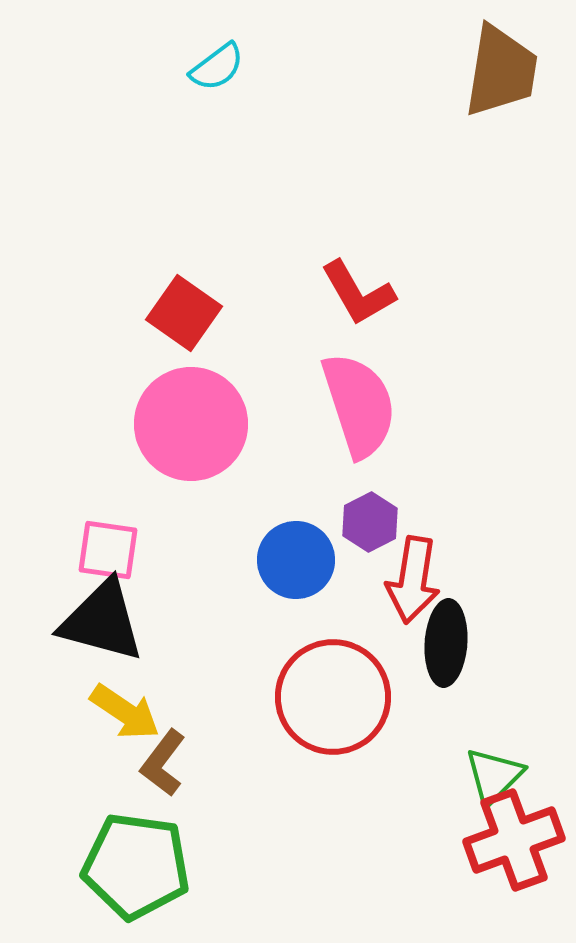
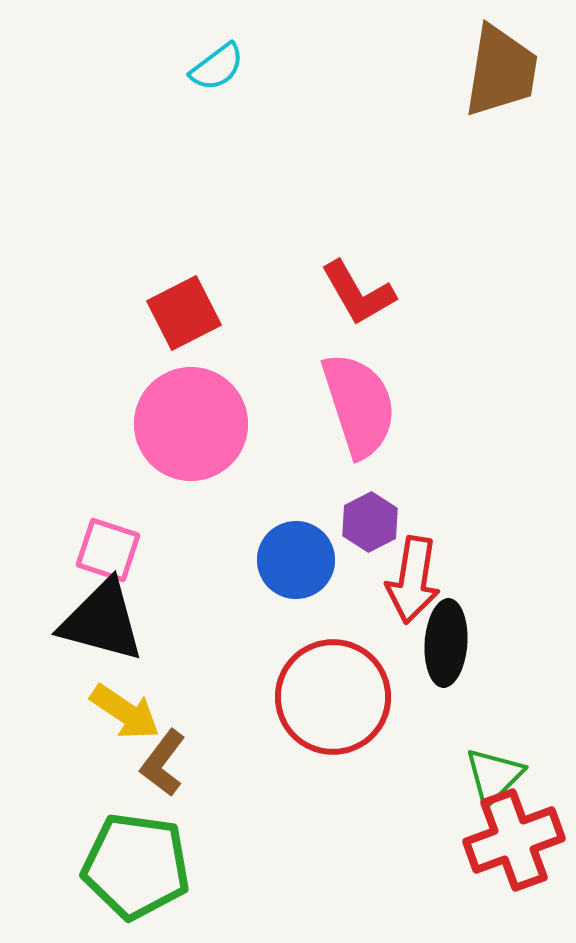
red square: rotated 28 degrees clockwise
pink square: rotated 10 degrees clockwise
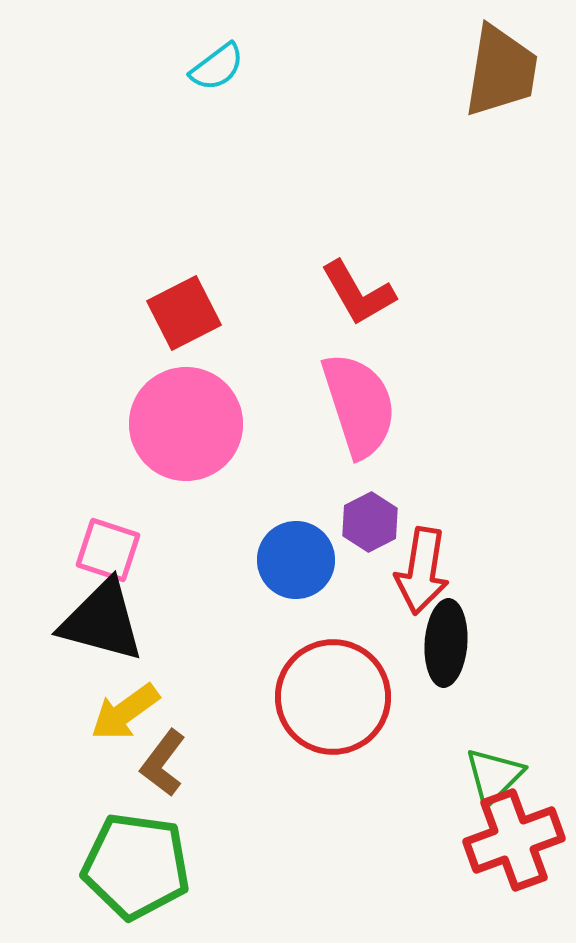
pink circle: moved 5 px left
red arrow: moved 9 px right, 9 px up
yellow arrow: rotated 110 degrees clockwise
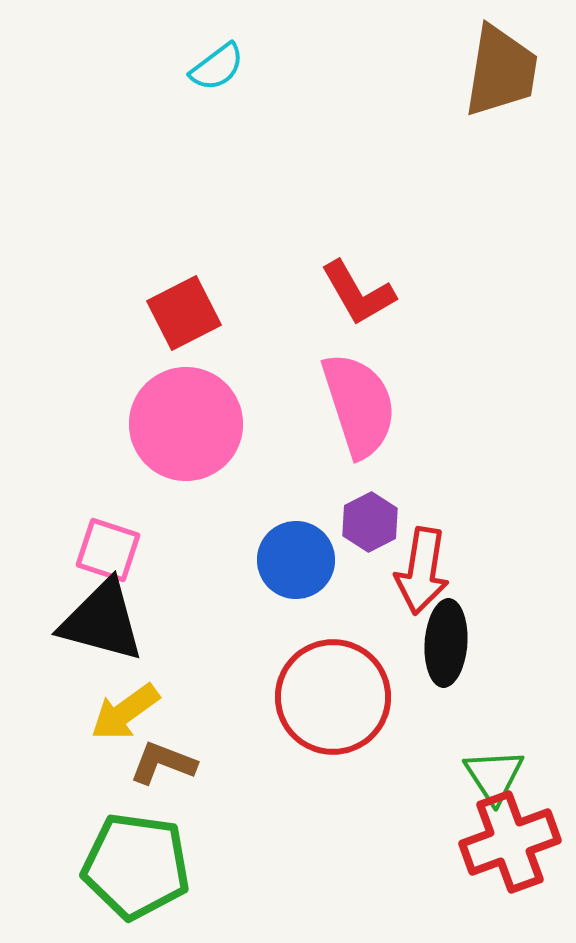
brown L-shape: rotated 74 degrees clockwise
green triangle: rotated 18 degrees counterclockwise
red cross: moved 4 px left, 2 px down
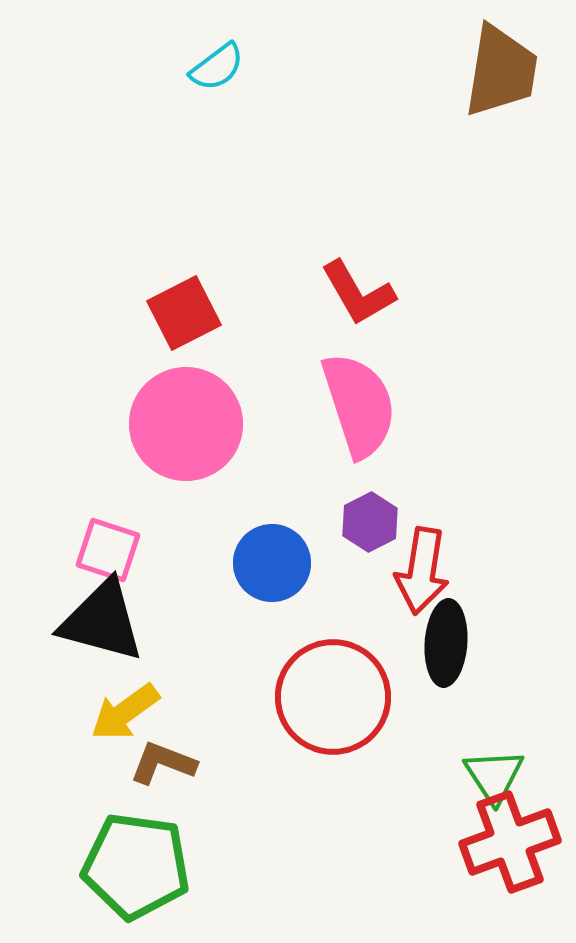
blue circle: moved 24 px left, 3 px down
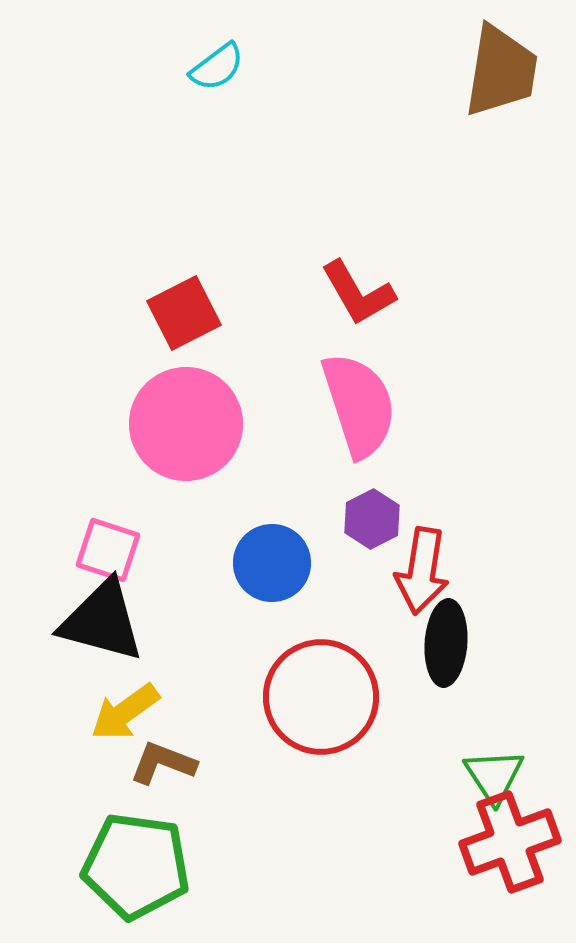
purple hexagon: moved 2 px right, 3 px up
red circle: moved 12 px left
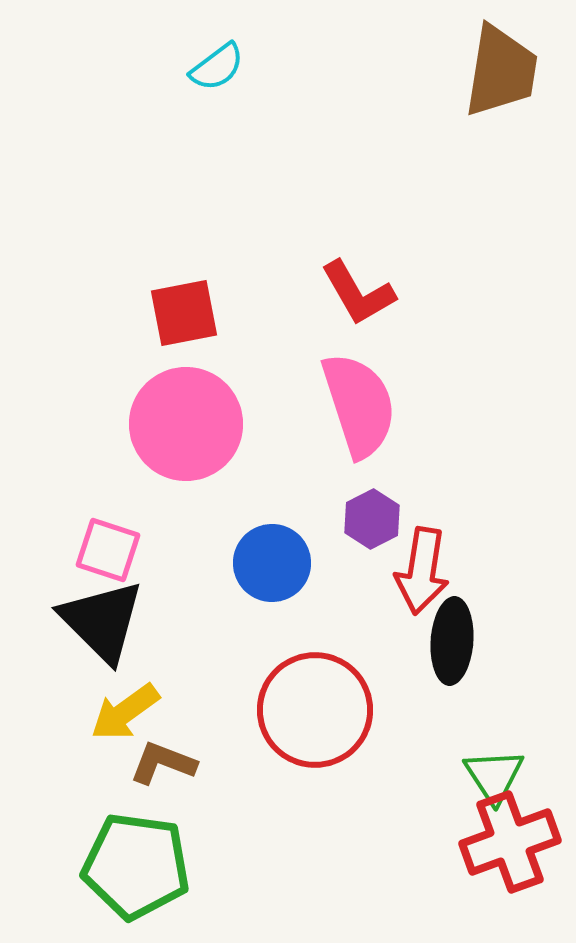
red square: rotated 16 degrees clockwise
black triangle: rotated 30 degrees clockwise
black ellipse: moved 6 px right, 2 px up
red circle: moved 6 px left, 13 px down
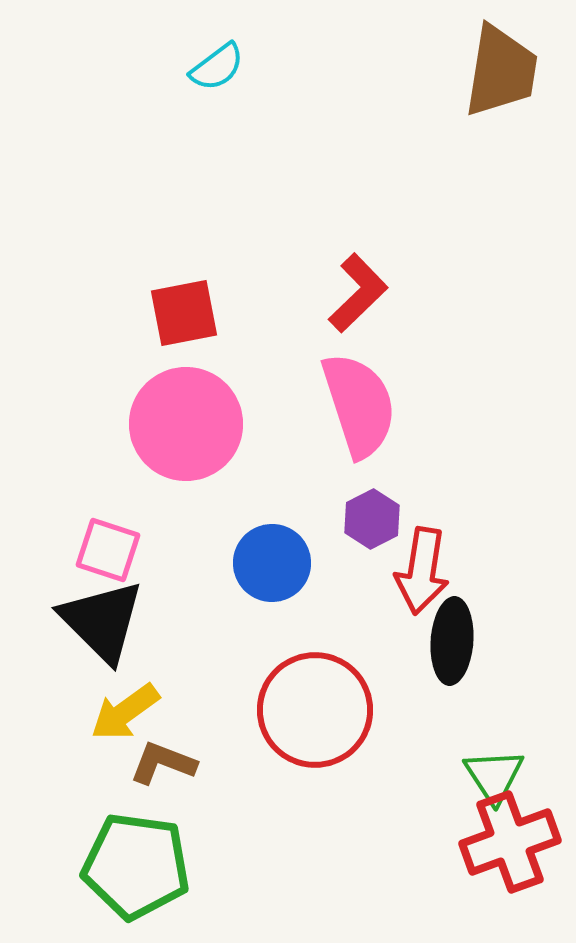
red L-shape: rotated 104 degrees counterclockwise
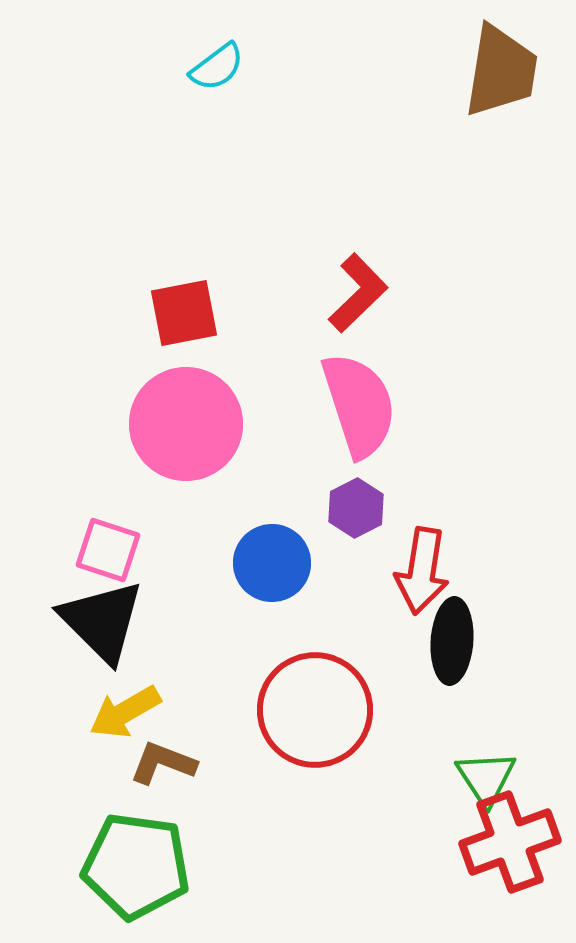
purple hexagon: moved 16 px left, 11 px up
yellow arrow: rotated 6 degrees clockwise
green triangle: moved 8 px left, 2 px down
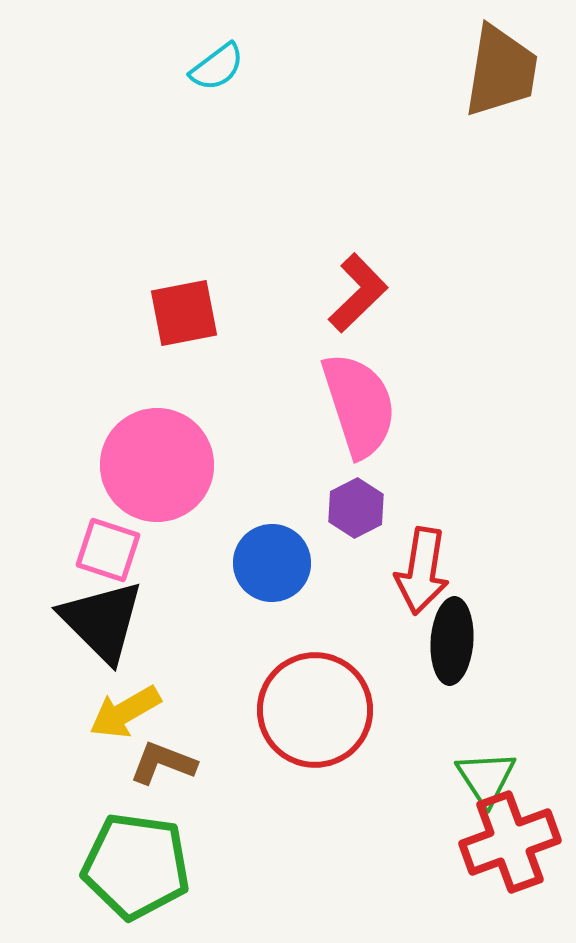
pink circle: moved 29 px left, 41 px down
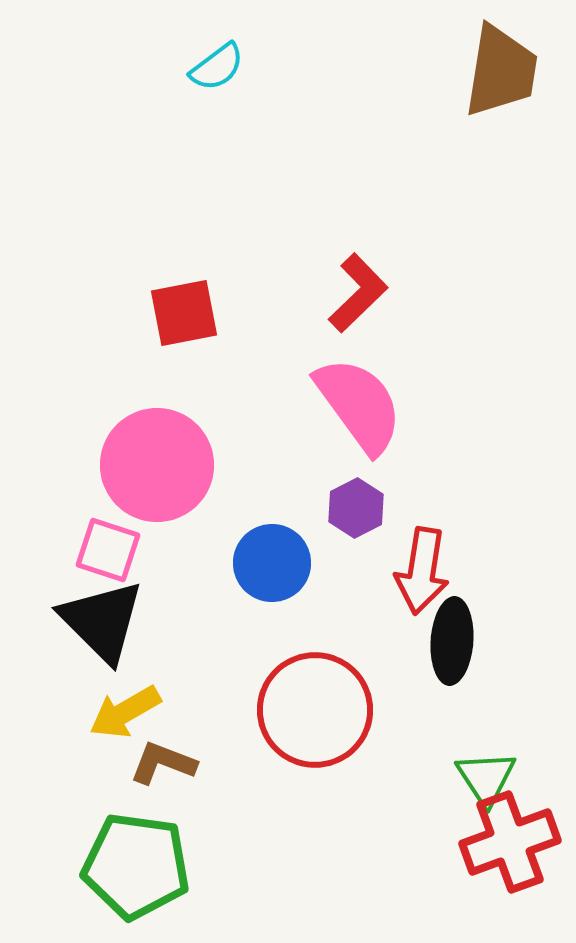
pink semicircle: rotated 18 degrees counterclockwise
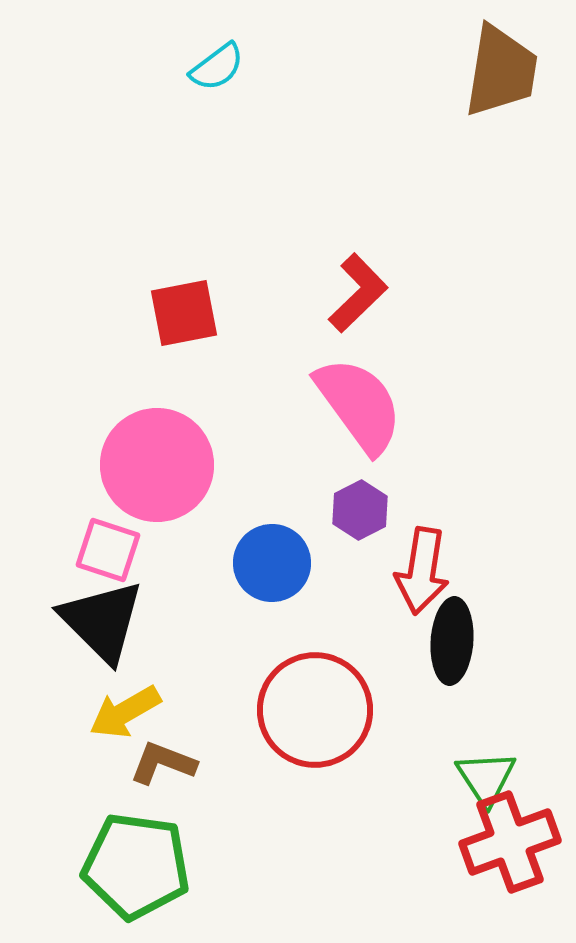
purple hexagon: moved 4 px right, 2 px down
